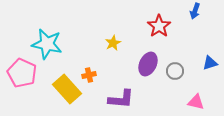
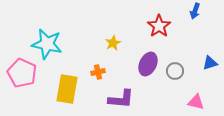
orange cross: moved 9 px right, 3 px up
yellow rectangle: rotated 52 degrees clockwise
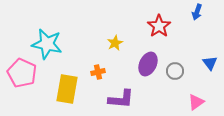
blue arrow: moved 2 px right, 1 px down
yellow star: moved 2 px right
blue triangle: rotated 49 degrees counterclockwise
pink triangle: rotated 48 degrees counterclockwise
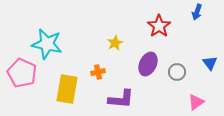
gray circle: moved 2 px right, 1 px down
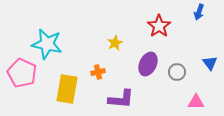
blue arrow: moved 2 px right
pink triangle: rotated 36 degrees clockwise
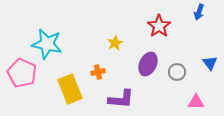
yellow rectangle: moved 3 px right; rotated 32 degrees counterclockwise
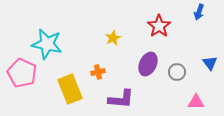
yellow star: moved 2 px left, 5 px up
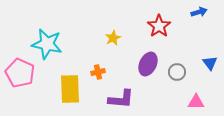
blue arrow: rotated 126 degrees counterclockwise
pink pentagon: moved 2 px left
yellow rectangle: rotated 20 degrees clockwise
